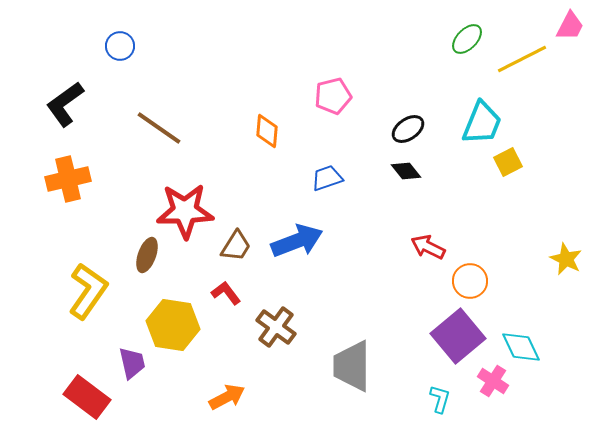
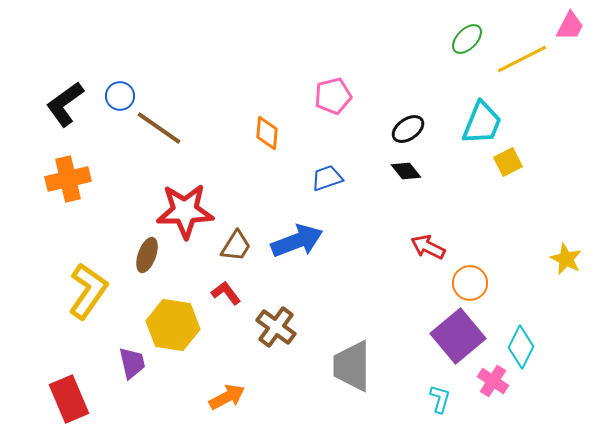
blue circle: moved 50 px down
orange diamond: moved 2 px down
orange circle: moved 2 px down
cyan diamond: rotated 51 degrees clockwise
red rectangle: moved 18 px left, 2 px down; rotated 30 degrees clockwise
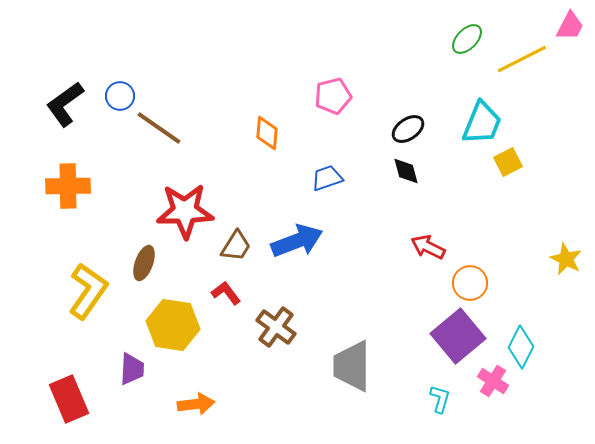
black diamond: rotated 24 degrees clockwise
orange cross: moved 7 px down; rotated 12 degrees clockwise
brown ellipse: moved 3 px left, 8 px down
purple trapezoid: moved 6 px down; rotated 16 degrees clockwise
orange arrow: moved 31 px left, 7 px down; rotated 21 degrees clockwise
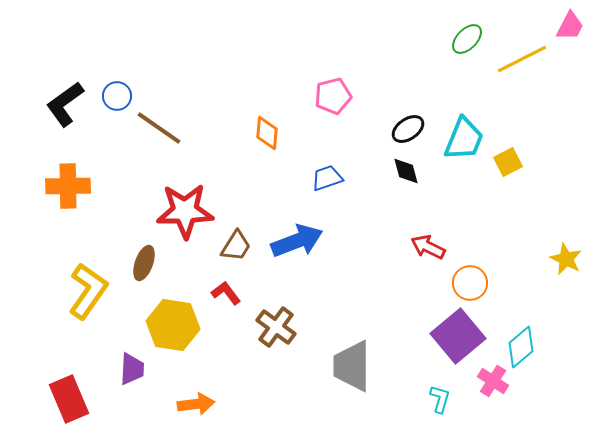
blue circle: moved 3 px left
cyan trapezoid: moved 18 px left, 16 px down
cyan diamond: rotated 24 degrees clockwise
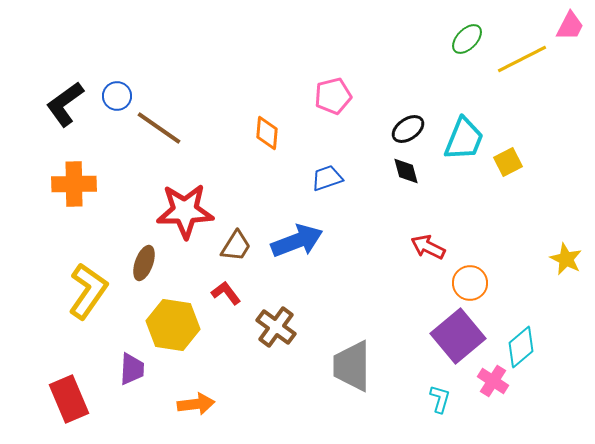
orange cross: moved 6 px right, 2 px up
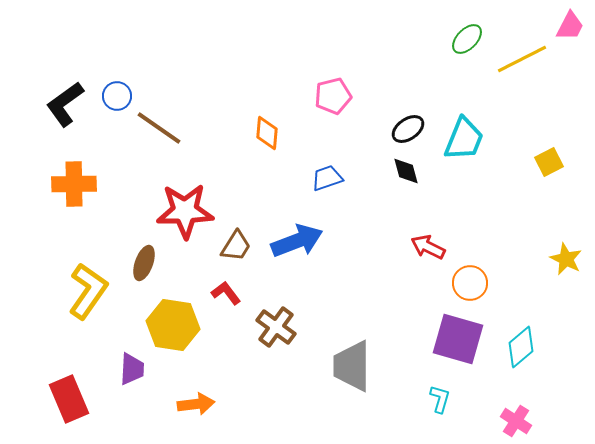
yellow square: moved 41 px right
purple square: moved 3 px down; rotated 34 degrees counterclockwise
pink cross: moved 23 px right, 40 px down
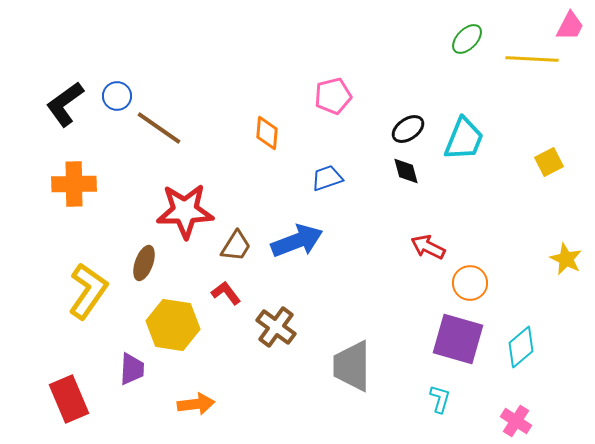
yellow line: moved 10 px right; rotated 30 degrees clockwise
